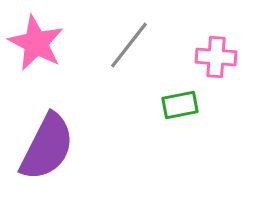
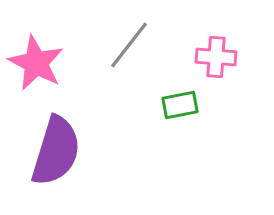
pink star: moved 20 px down
purple semicircle: moved 9 px right, 4 px down; rotated 10 degrees counterclockwise
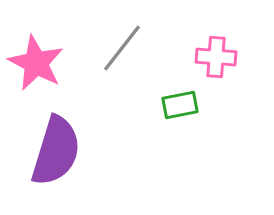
gray line: moved 7 px left, 3 px down
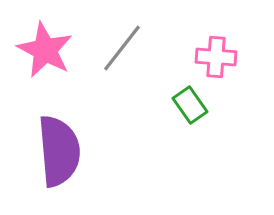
pink star: moved 9 px right, 13 px up
green rectangle: moved 10 px right; rotated 66 degrees clockwise
purple semicircle: moved 3 px right; rotated 22 degrees counterclockwise
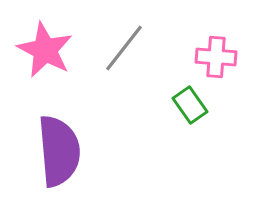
gray line: moved 2 px right
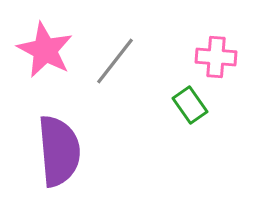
gray line: moved 9 px left, 13 px down
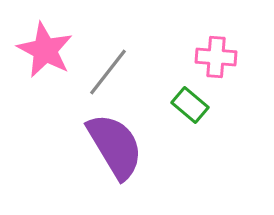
gray line: moved 7 px left, 11 px down
green rectangle: rotated 15 degrees counterclockwise
purple semicircle: moved 56 px right, 5 px up; rotated 26 degrees counterclockwise
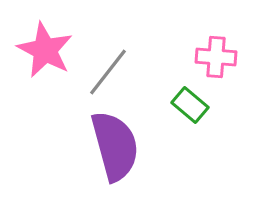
purple semicircle: rotated 16 degrees clockwise
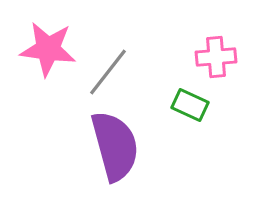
pink star: moved 3 px right, 1 px up; rotated 20 degrees counterclockwise
pink cross: rotated 9 degrees counterclockwise
green rectangle: rotated 15 degrees counterclockwise
